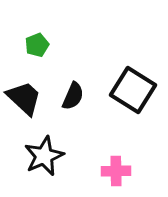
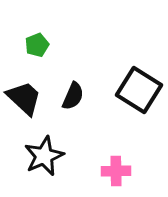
black square: moved 6 px right
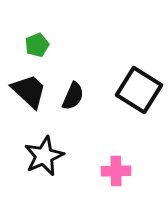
black trapezoid: moved 5 px right, 7 px up
